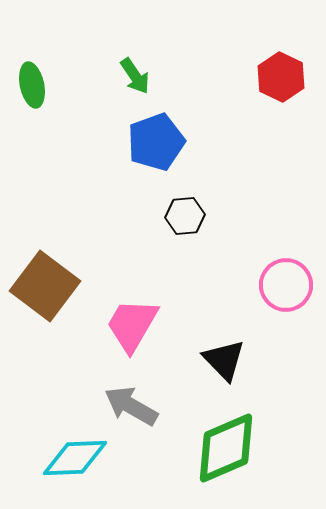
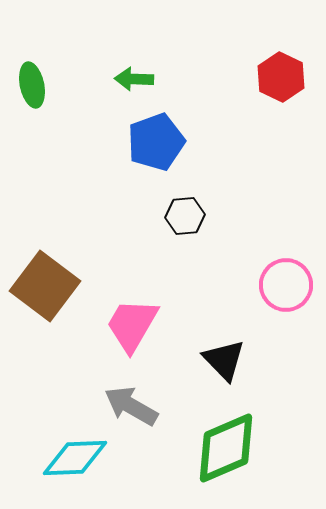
green arrow: moved 1 px left, 3 px down; rotated 126 degrees clockwise
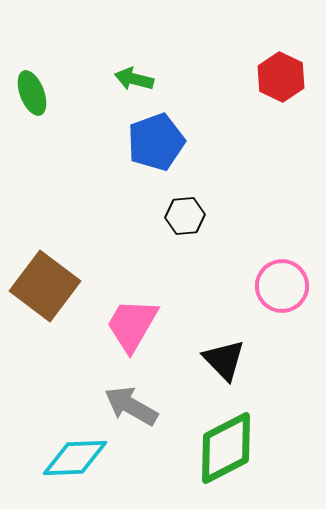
green arrow: rotated 12 degrees clockwise
green ellipse: moved 8 px down; rotated 9 degrees counterclockwise
pink circle: moved 4 px left, 1 px down
green diamond: rotated 4 degrees counterclockwise
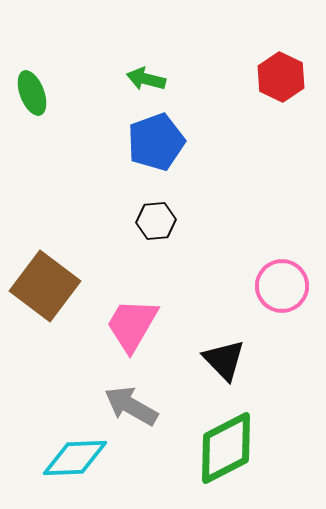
green arrow: moved 12 px right
black hexagon: moved 29 px left, 5 px down
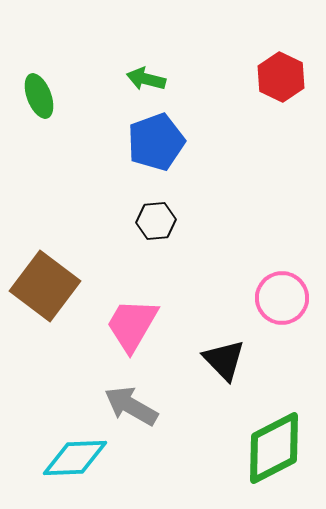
green ellipse: moved 7 px right, 3 px down
pink circle: moved 12 px down
green diamond: moved 48 px right
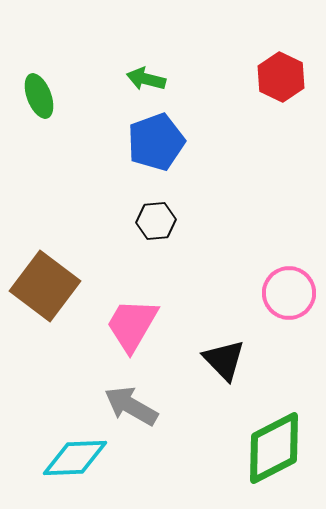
pink circle: moved 7 px right, 5 px up
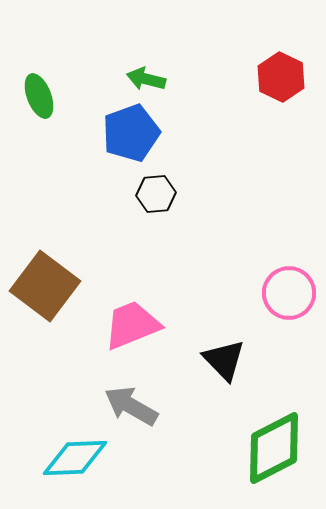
blue pentagon: moved 25 px left, 9 px up
black hexagon: moved 27 px up
pink trapezoid: rotated 38 degrees clockwise
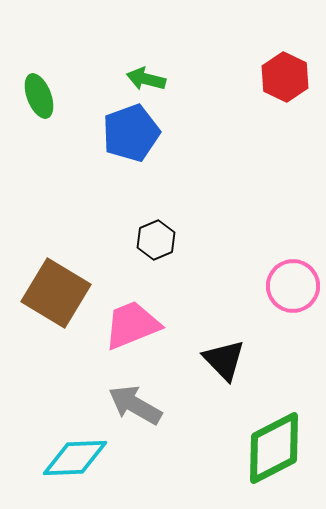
red hexagon: moved 4 px right
black hexagon: moved 46 px down; rotated 18 degrees counterclockwise
brown square: moved 11 px right, 7 px down; rotated 6 degrees counterclockwise
pink circle: moved 4 px right, 7 px up
gray arrow: moved 4 px right, 1 px up
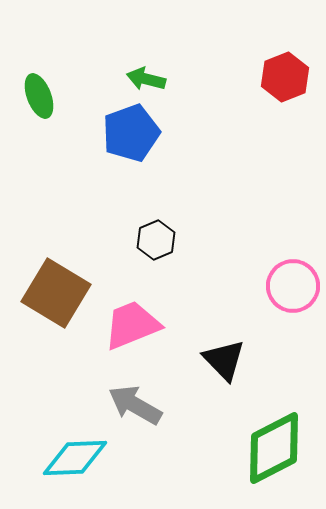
red hexagon: rotated 12 degrees clockwise
